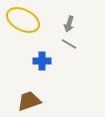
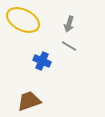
gray line: moved 2 px down
blue cross: rotated 24 degrees clockwise
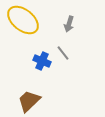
yellow ellipse: rotated 12 degrees clockwise
gray line: moved 6 px left, 7 px down; rotated 21 degrees clockwise
brown trapezoid: rotated 25 degrees counterclockwise
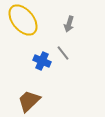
yellow ellipse: rotated 12 degrees clockwise
